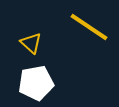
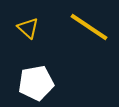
yellow triangle: moved 3 px left, 15 px up
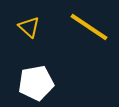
yellow triangle: moved 1 px right, 1 px up
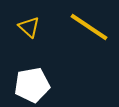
white pentagon: moved 4 px left, 2 px down
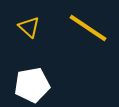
yellow line: moved 1 px left, 1 px down
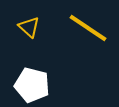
white pentagon: rotated 24 degrees clockwise
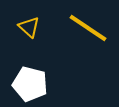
white pentagon: moved 2 px left, 1 px up
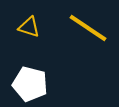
yellow triangle: rotated 25 degrees counterclockwise
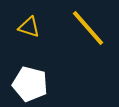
yellow line: rotated 15 degrees clockwise
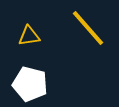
yellow triangle: moved 9 px down; rotated 25 degrees counterclockwise
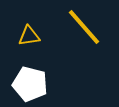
yellow line: moved 4 px left, 1 px up
